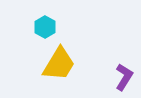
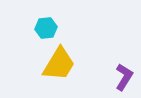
cyan hexagon: moved 1 px right, 1 px down; rotated 25 degrees clockwise
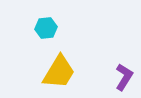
yellow trapezoid: moved 8 px down
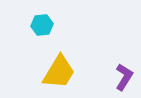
cyan hexagon: moved 4 px left, 3 px up
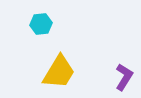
cyan hexagon: moved 1 px left, 1 px up
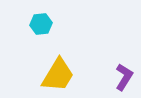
yellow trapezoid: moved 1 px left, 3 px down
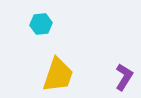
yellow trapezoid: rotated 12 degrees counterclockwise
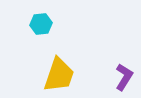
yellow trapezoid: moved 1 px right
